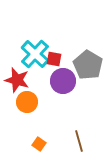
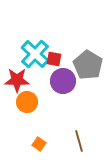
red star: rotated 15 degrees counterclockwise
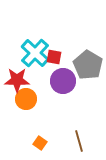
cyan cross: moved 1 px up
red square: moved 2 px up
orange circle: moved 1 px left, 3 px up
orange square: moved 1 px right, 1 px up
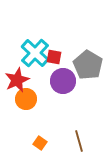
red star: rotated 25 degrees counterclockwise
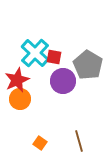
orange circle: moved 6 px left
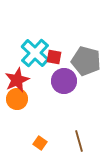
gray pentagon: moved 2 px left, 4 px up; rotated 16 degrees counterclockwise
purple circle: moved 1 px right
orange circle: moved 3 px left
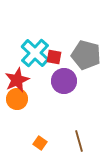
gray pentagon: moved 6 px up
